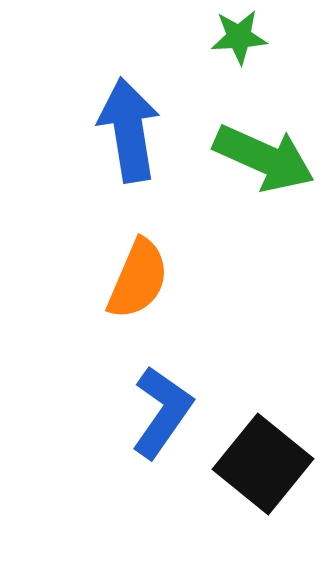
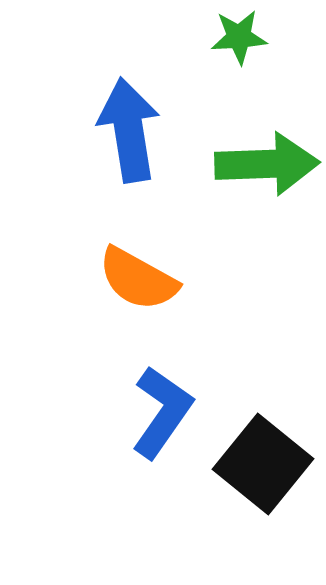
green arrow: moved 3 px right, 6 px down; rotated 26 degrees counterclockwise
orange semicircle: rotated 96 degrees clockwise
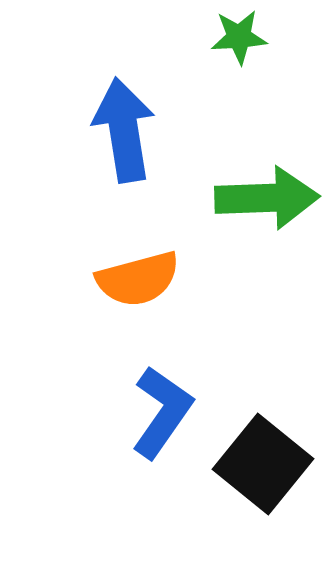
blue arrow: moved 5 px left
green arrow: moved 34 px down
orange semicircle: rotated 44 degrees counterclockwise
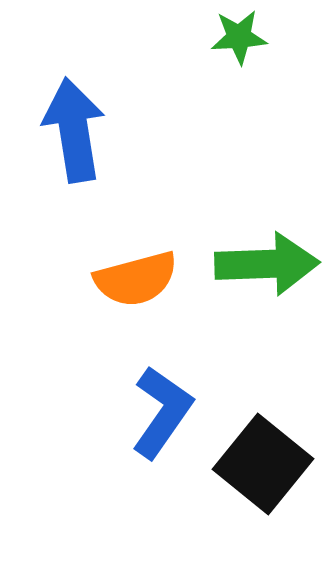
blue arrow: moved 50 px left
green arrow: moved 66 px down
orange semicircle: moved 2 px left
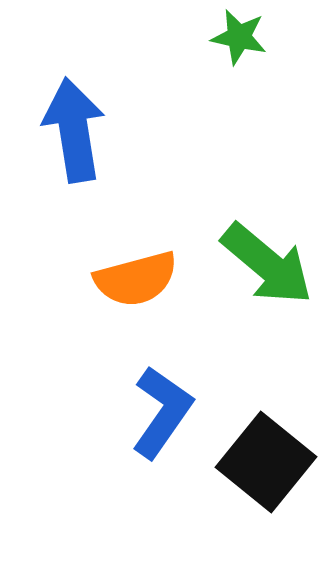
green star: rotated 16 degrees clockwise
green arrow: rotated 42 degrees clockwise
black square: moved 3 px right, 2 px up
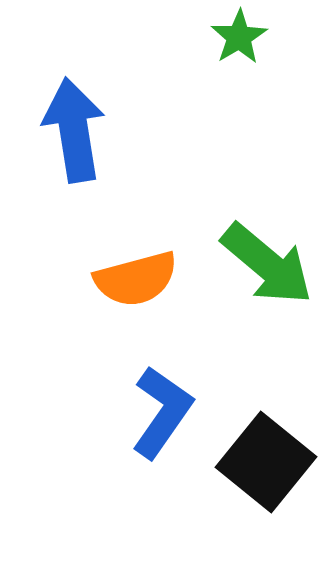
green star: rotated 28 degrees clockwise
